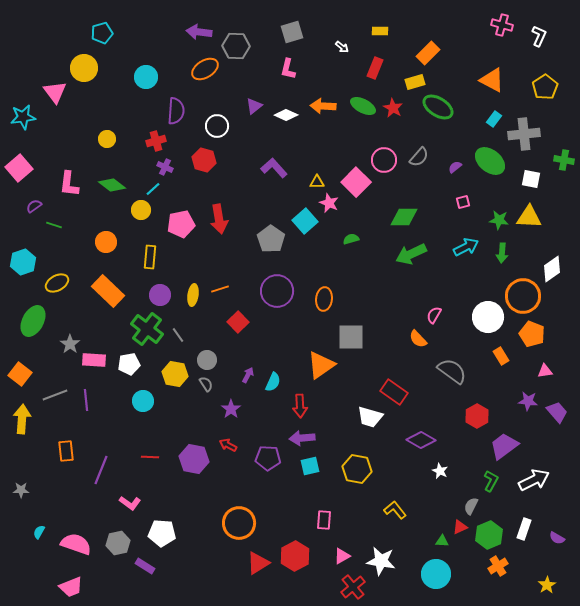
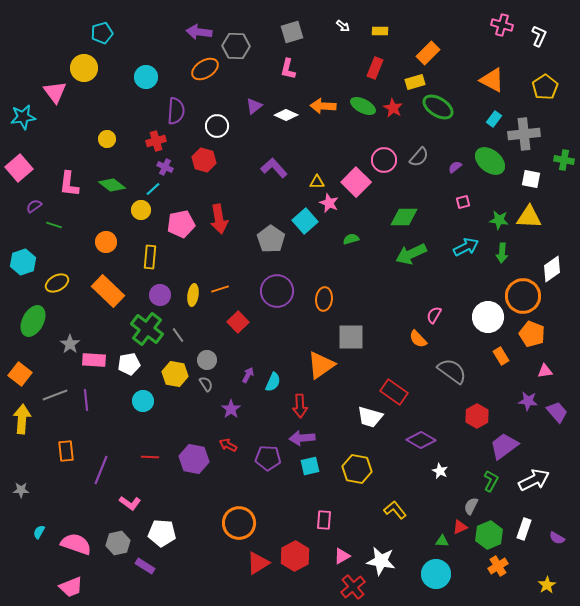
white arrow at (342, 47): moved 1 px right, 21 px up
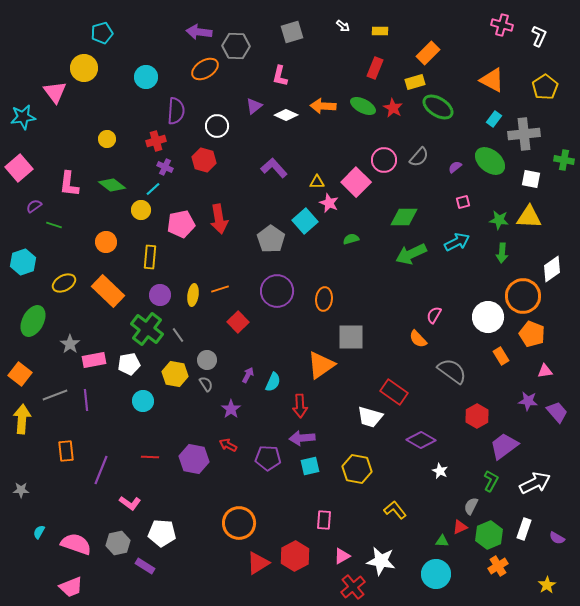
pink L-shape at (288, 69): moved 8 px left, 7 px down
cyan arrow at (466, 247): moved 9 px left, 5 px up
yellow ellipse at (57, 283): moved 7 px right
pink rectangle at (94, 360): rotated 15 degrees counterclockwise
white arrow at (534, 480): moved 1 px right, 3 px down
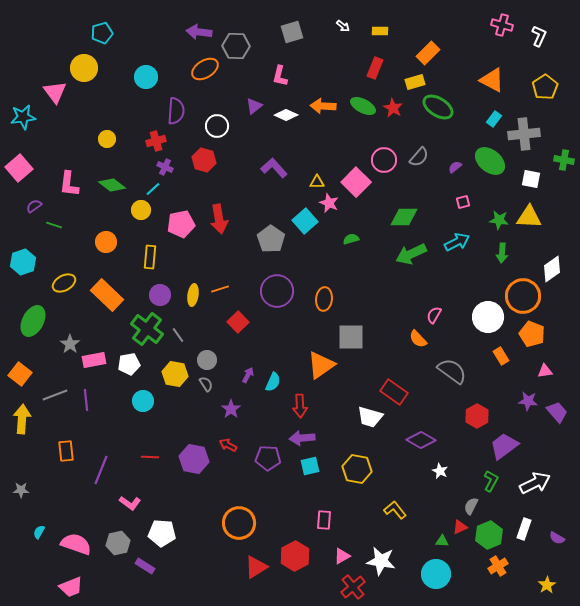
orange rectangle at (108, 291): moved 1 px left, 4 px down
red triangle at (258, 563): moved 2 px left, 4 px down
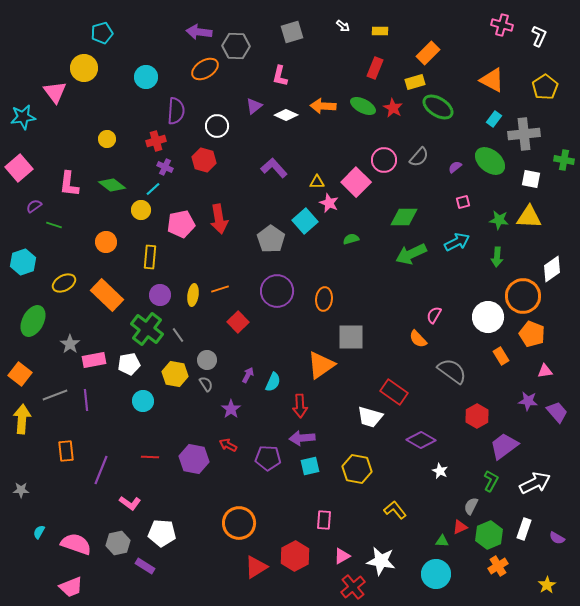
green arrow at (502, 253): moved 5 px left, 4 px down
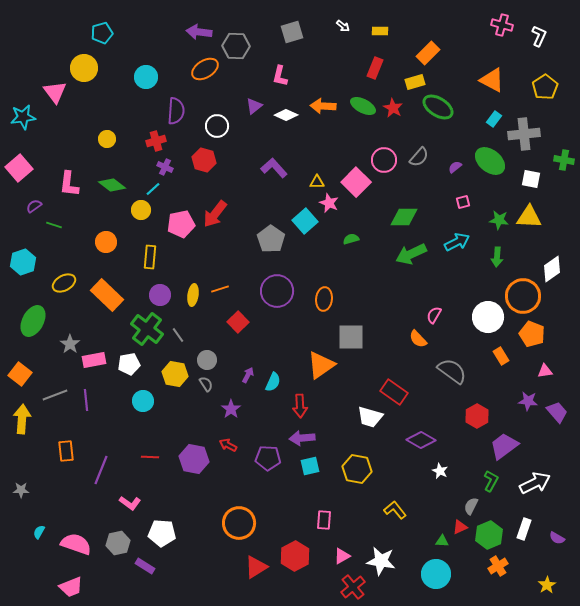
red arrow at (219, 219): moved 4 px left, 5 px up; rotated 48 degrees clockwise
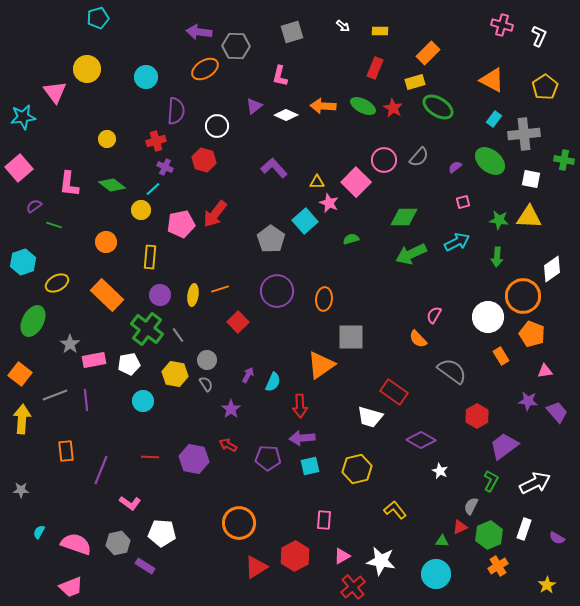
cyan pentagon at (102, 33): moved 4 px left, 15 px up
yellow circle at (84, 68): moved 3 px right, 1 px down
yellow ellipse at (64, 283): moved 7 px left
yellow hexagon at (357, 469): rotated 24 degrees counterclockwise
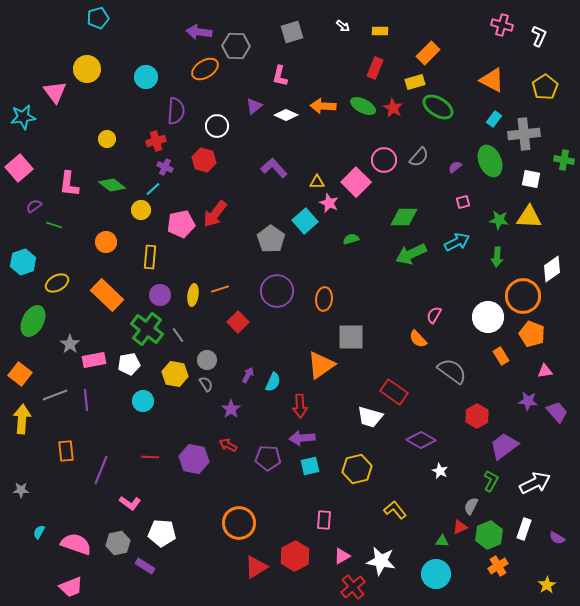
green ellipse at (490, 161): rotated 28 degrees clockwise
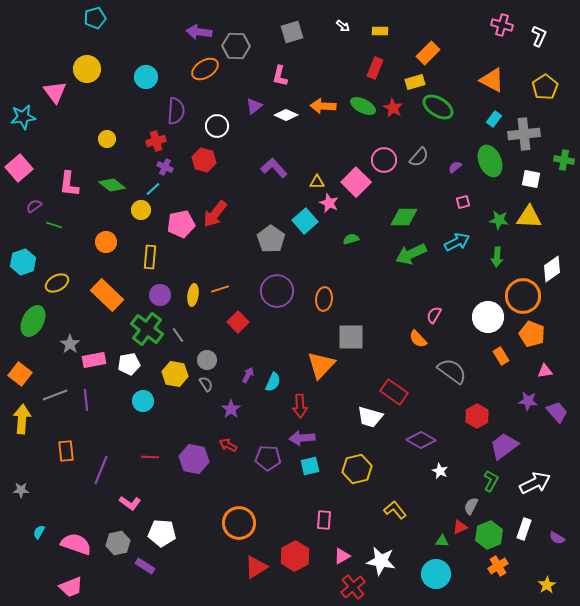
cyan pentagon at (98, 18): moved 3 px left
orange triangle at (321, 365): rotated 12 degrees counterclockwise
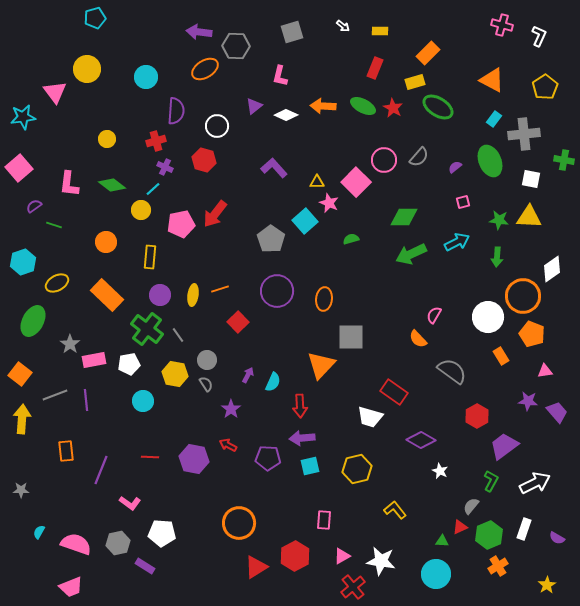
gray semicircle at (471, 506): rotated 12 degrees clockwise
